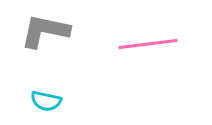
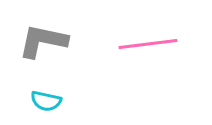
gray L-shape: moved 2 px left, 10 px down
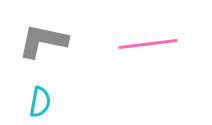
cyan semicircle: moved 6 px left, 1 px down; rotated 92 degrees counterclockwise
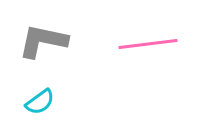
cyan semicircle: rotated 44 degrees clockwise
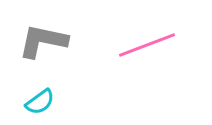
pink line: moved 1 px left, 1 px down; rotated 14 degrees counterclockwise
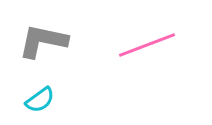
cyan semicircle: moved 2 px up
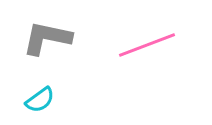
gray L-shape: moved 4 px right, 3 px up
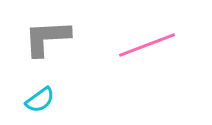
gray L-shape: rotated 15 degrees counterclockwise
